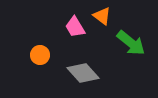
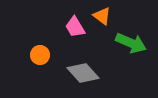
green arrow: rotated 16 degrees counterclockwise
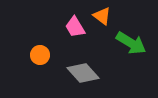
green arrow: rotated 8 degrees clockwise
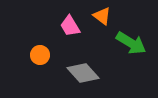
pink trapezoid: moved 5 px left, 1 px up
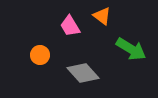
green arrow: moved 6 px down
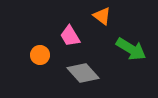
pink trapezoid: moved 10 px down
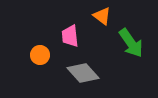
pink trapezoid: rotated 25 degrees clockwise
green arrow: moved 6 px up; rotated 24 degrees clockwise
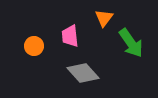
orange triangle: moved 2 px right, 2 px down; rotated 30 degrees clockwise
orange circle: moved 6 px left, 9 px up
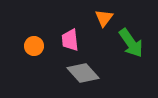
pink trapezoid: moved 4 px down
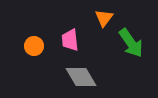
gray diamond: moved 2 px left, 4 px down; rotated 12 degrees clockwise
